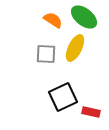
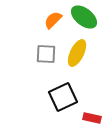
orange semicircle: rotated 78 degrees counterclockwise
yellow ellipse: moved 2 px right, 5 px down
red rectangle: moved 1 px right, 6 px down
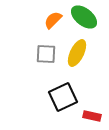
red rectangle: moved 2 px up
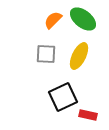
green ellipse: moved 1 px left, 2 px down
yellow ellipse: moved 2 px right, 3 px down
red rectangle: moved 4 px left, 1 px up
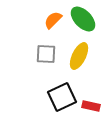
green ellipse: rotated 8 degrees clockwise
black square: moved 1 px left
red rectangle: moved 3 px right, 9 px up
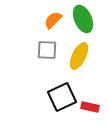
green ellipse: rotated 20 degrees clockwise
gray square: moved 1 px right, 4 px up
red rectangle: moved 1 px left, 1 px down
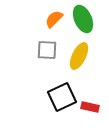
orange semicircle: moved 1 px right, 1 px up
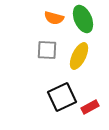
orange semicircle: moved 1 px up; rotated 120 degrees counterclockwise
red rectangle: rotated 42 degrees counterclockwise
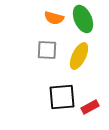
black square: rotated 20 degrees clockwise
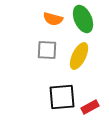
orange semicircle: moved 1 px left, 1 px down
